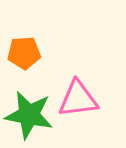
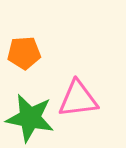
green star: moved 1 px right, 3 px down
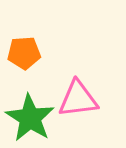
green star: rotated 21 degrees clockwise
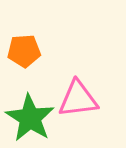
orange pentagon: moved 2 px up
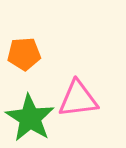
orange pentagon: moved 3 px down
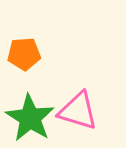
pink triangle: moved 12 px down; rotated 24 degrees clockwise
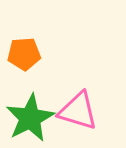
green star: rotated 12 degrees clockwise
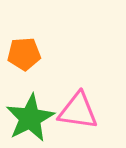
pink triangle: rotated 9 degrees counterclockwise
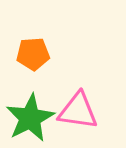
orange pentagon: moved 9 px right
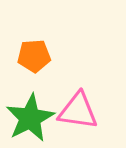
orange pentagon: moved 1 px right, 2 px down
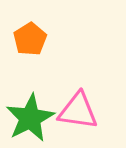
orange pentagon: moved 4 px left, 17 px up; rotated 28 degrees counterclockwise
